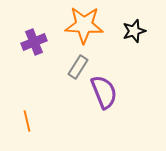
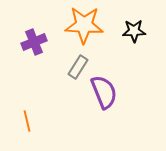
black star: rotated 15 degrees clockwise
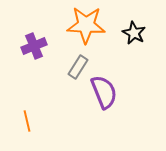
orange star: moved 2 px right
black star: moved 2 px down; rotated 30 degrees clockwise
purple cross: moved 4 px down
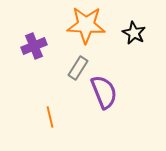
gray rectangle: moved 1 px down
orange line: moved 23 px right, 4 px up
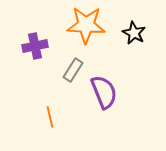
purple cross: moved 1 px right; rotated 10 degrees clockwise
gray rectangle: moved 5 px left, 2 px down
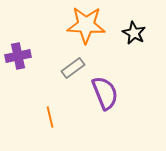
purple cross: moved 17 px left, 10 px down
gray rectangle: moved 2 px up; rotated 20 degrees clockwise
purple semicircle: moved 1 px right, 1 px down
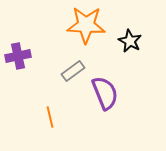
black star: moved 4 px left, 8 px down
gray rectangle: moved 3 px down
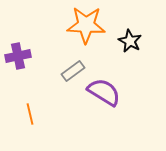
purple semicircle: moved 1 px left, 1 px up; rotated 36 degrees counterclockwise
orange line: moved 20 px left, 3 px up
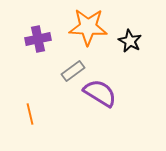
orange star: moved 2 px right, 2 px down
purple cross: moved 20 px right, 17 px up
purple semicircle: moved 4 px left, 1 px down
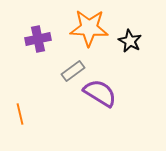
orange star: moved 1 px right, 1 px down
orange line: moved 10 px left
